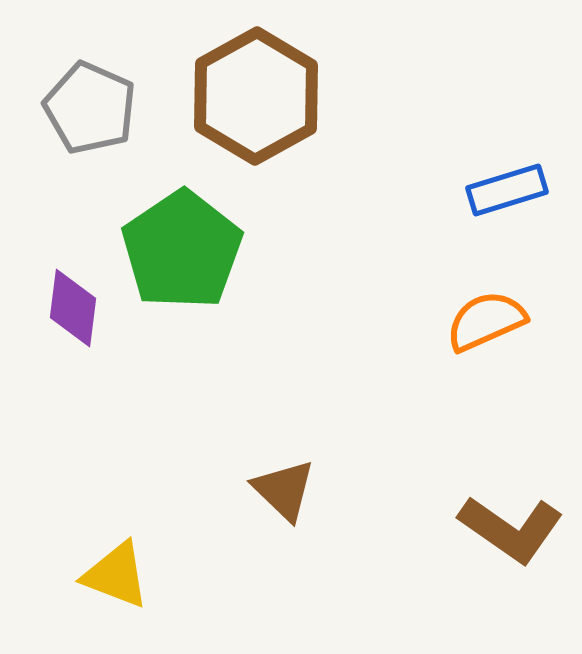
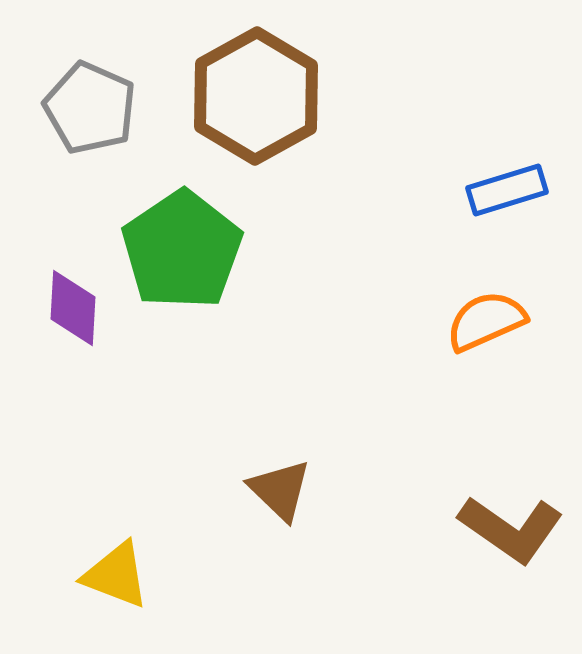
purple diamond: rotated 4 degrees counterclockwise
brown triangle: moved 4 px left
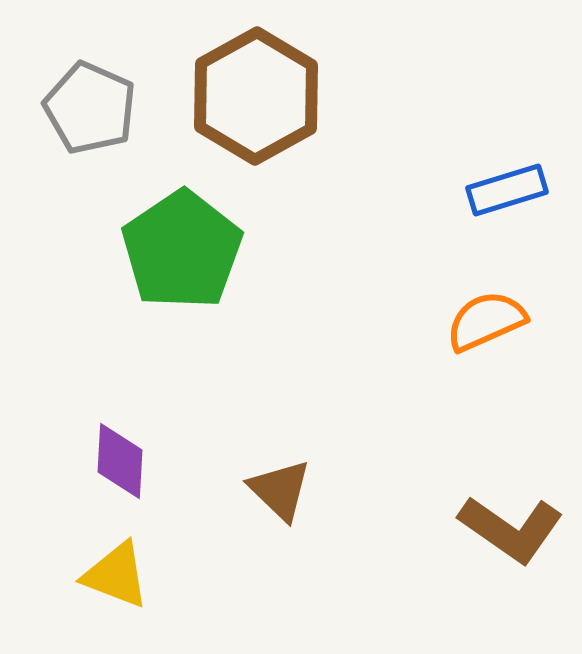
purple diamond: moved 47 px right, 153 px down
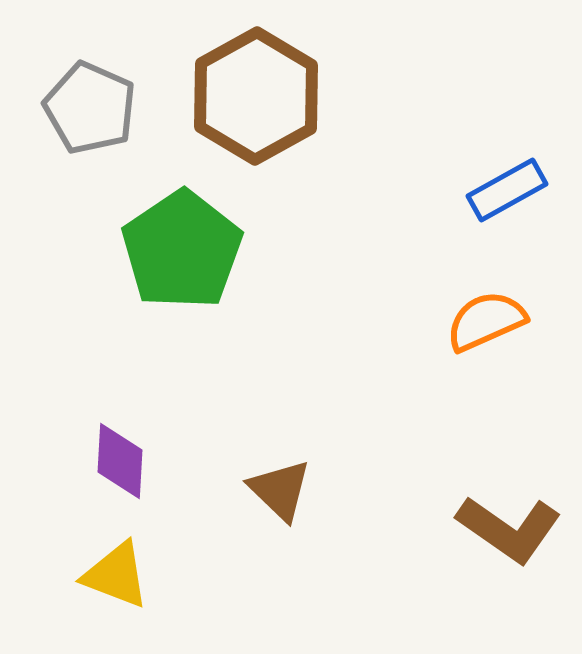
blue rectangle: rotated 12 degrees counterclockwise
brown L-shape: moved 2 px left
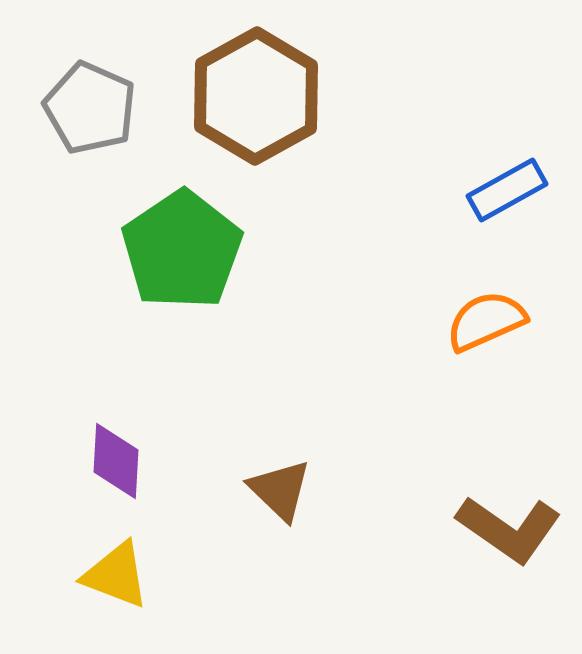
purple diamond: moved 4 px left
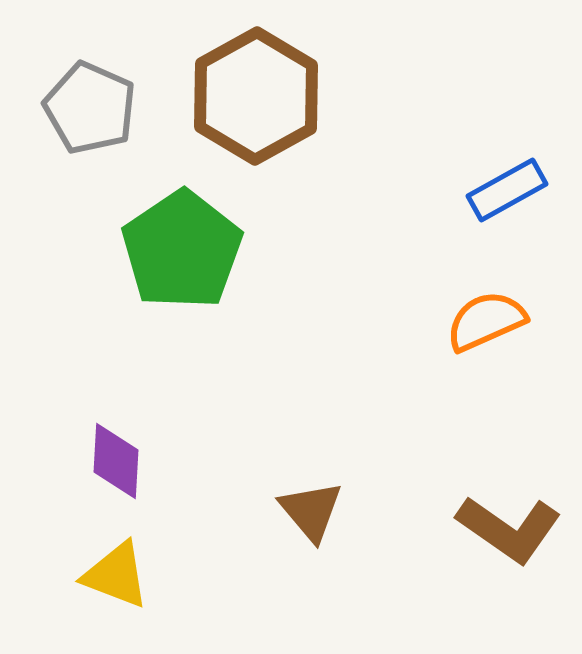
brown triangle: moved 31 px right, 21 px down; rotated 6 degrees clockwise
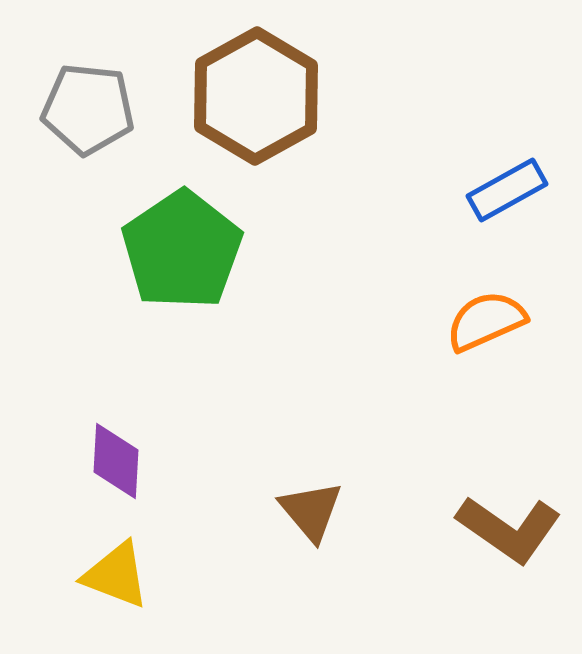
gray pentagon: moved 2 px left, 1 px down; rotated 18 degrees counterclockwise
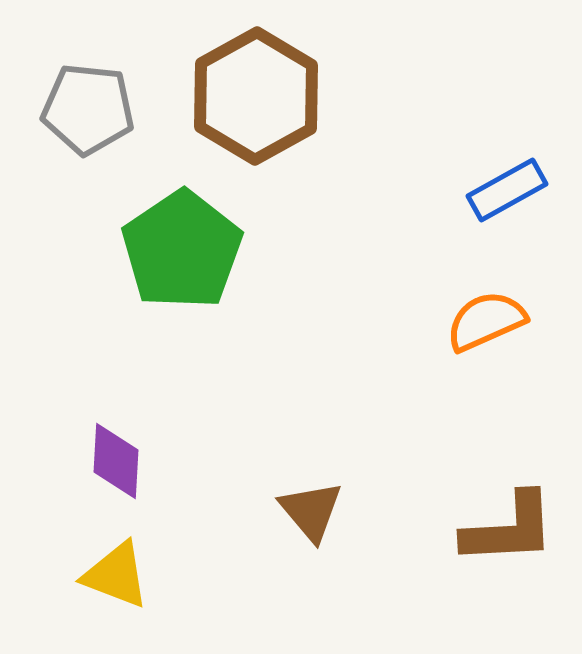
brown L-shape: rotated 38 degrees counterclockwise
